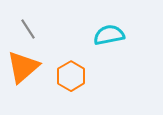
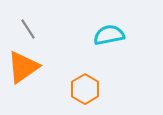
orange triangle: rotated 6 degrees clockwise
orange hexagon: moved 14 px right, 13 px down
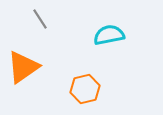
gray line: moved 12 px right, 10 px up
orange hexagon: rotated 16 degrees clockwise
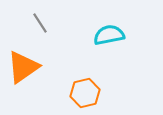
gray line: moved 4 px down
orange hexagon: moved 4 px down
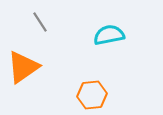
gray line: moved 1 px up
orange hexagon: moved 7 px right, 2 px down; rotated 8 degrees clockwise
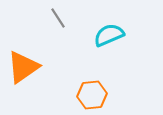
gray line: moved 18 px right, 4 px up
cyan semicircle: rotated 12 degrees counterclockwise
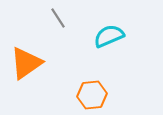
cyan semicircle: moved 1 px down
orange triangle: moved 3 px right, 4 px up
